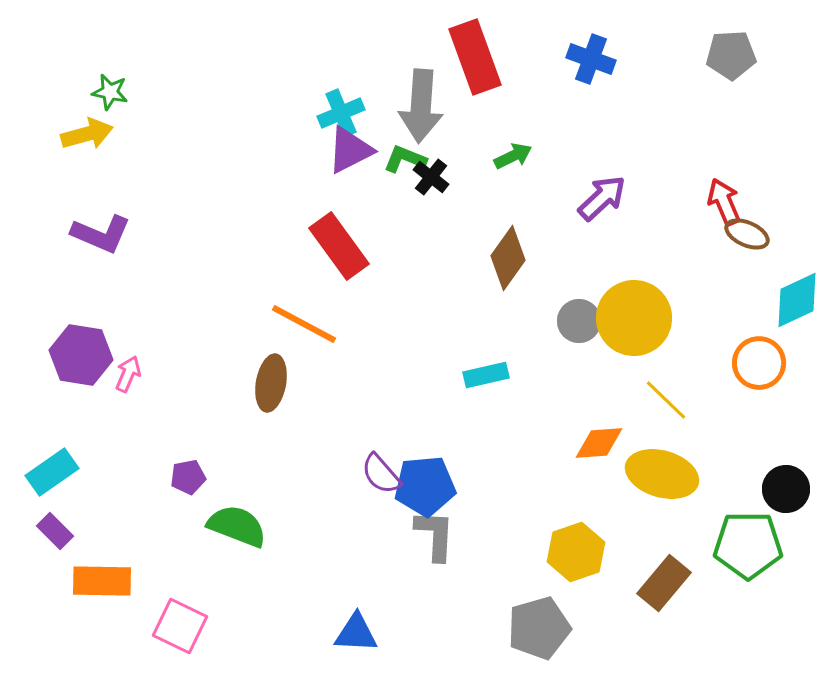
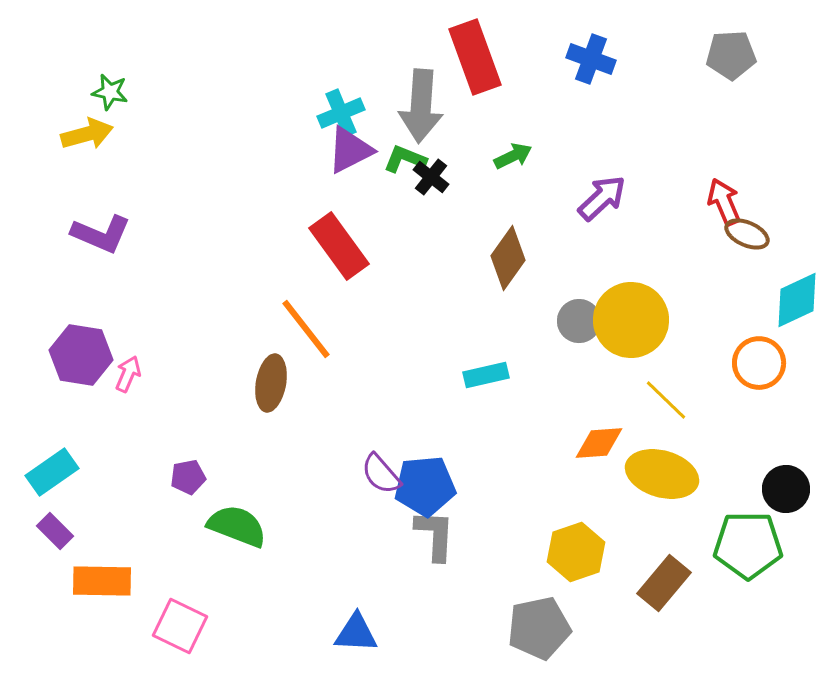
yellow circle at (634, 318): moved 3 px left, 2 px down
orange line at (304, 324): moved 2 px right, 5 px down; rotated 24 degrees clockwise
gray pentagon at (539, 628): rotated 4 degrees clockwise
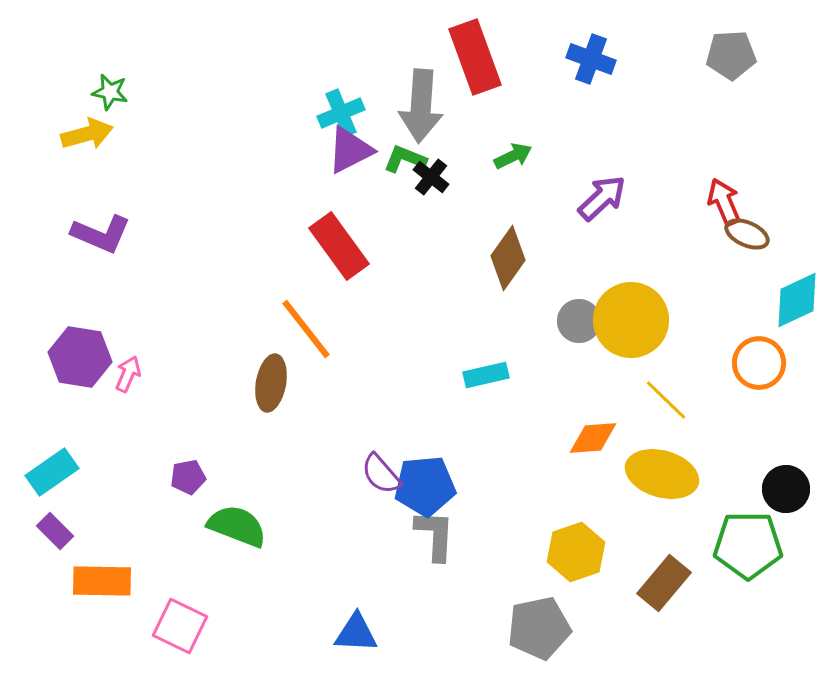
purple hexagon at (81, 355): moved 1 px left, 2 px down
orange diamond at (599, 443): moved 6 px left, 5 px up
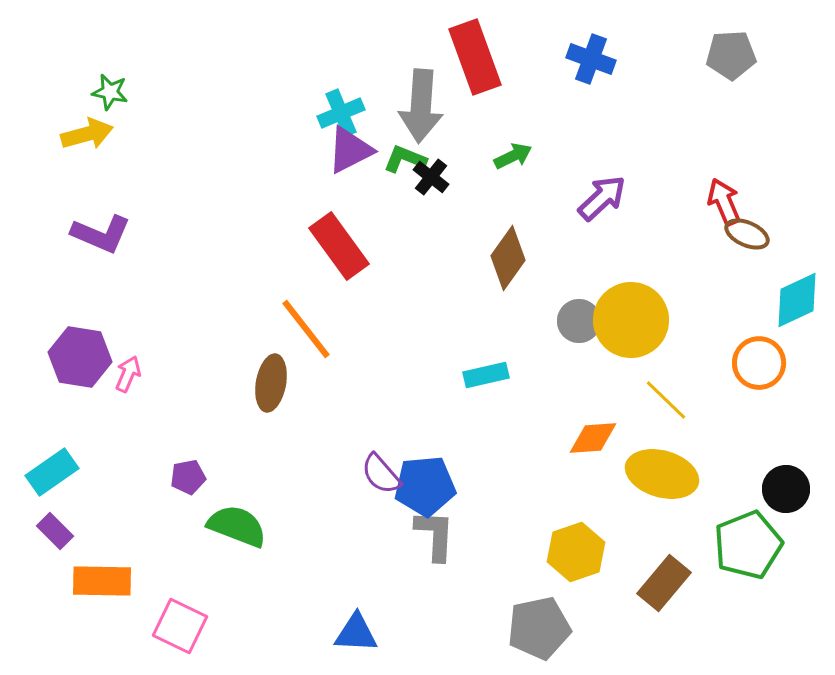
green pentagon at (748, 545): rotated 22 degrees counterclockwise
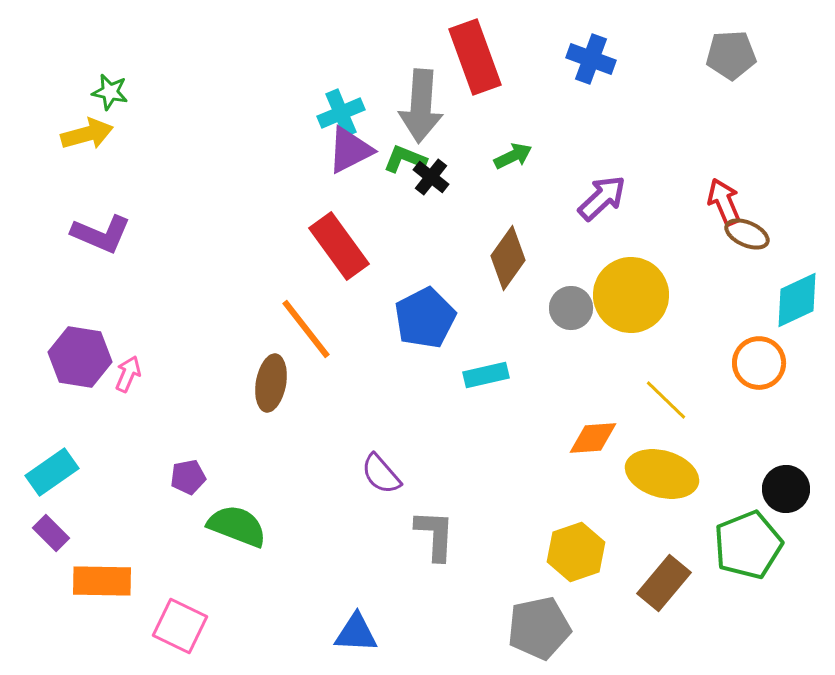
yellow circle at (631, 320): moved 25 px up
gray circle at (579, 321): moved 8 px left, 13 px up
blue pentagon at (425, 486): moved 168 px up; rotated 22 degrees counterclockwise
purple rectangle at (55, 531): moved 4 px left, 2 px down
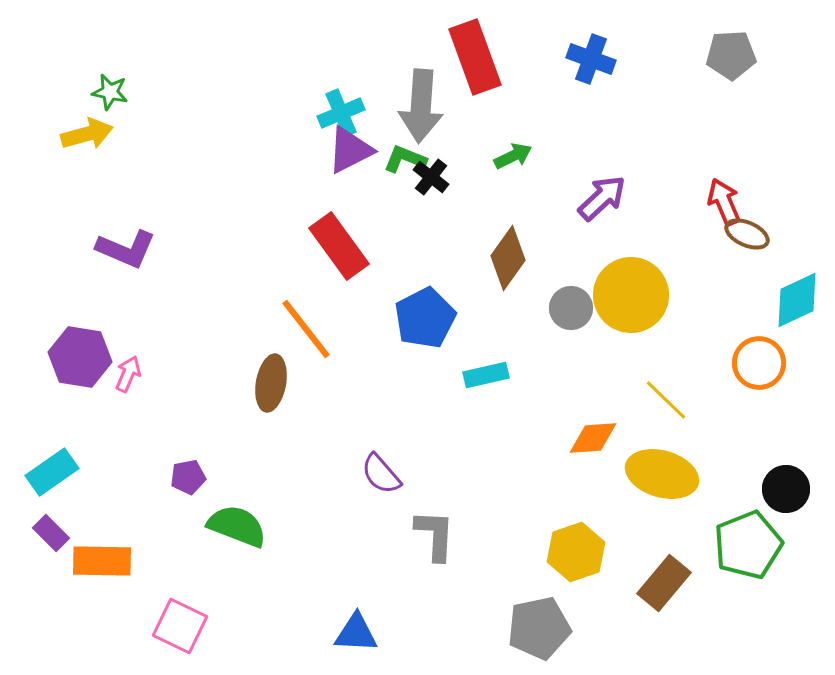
purple L-shape at (101, 234): moved 25 px right, 15 px down
orange rectangle at (102, 581): moved 20 px up
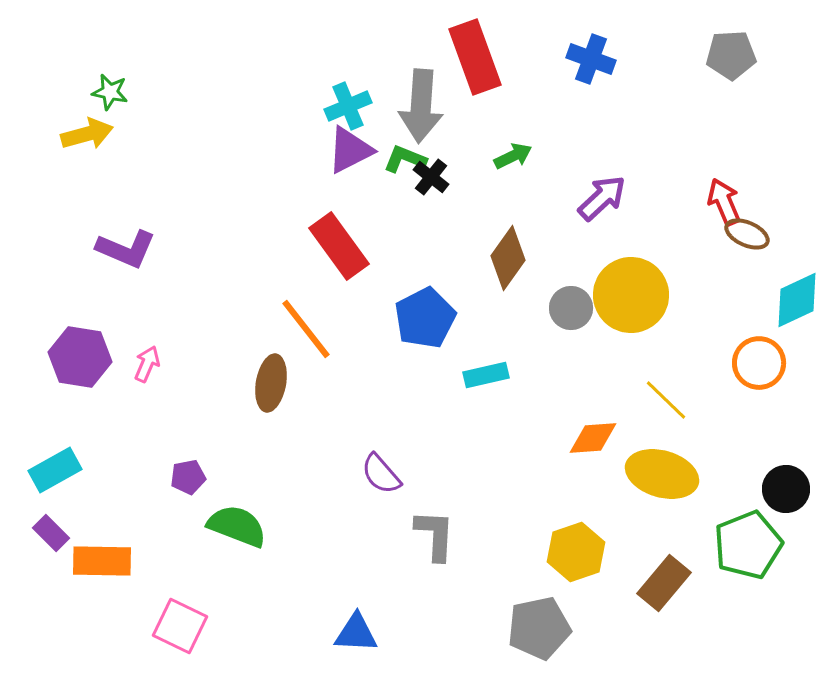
cyan cross at (341, 113): moved 7 px right, 7 px up
pink arrow at (128, 374): moved 19 px right, 10 px up
cyan rectangle at (52, 472): moved 3 px right, 2 px up; rotated 6 degrees clockwise
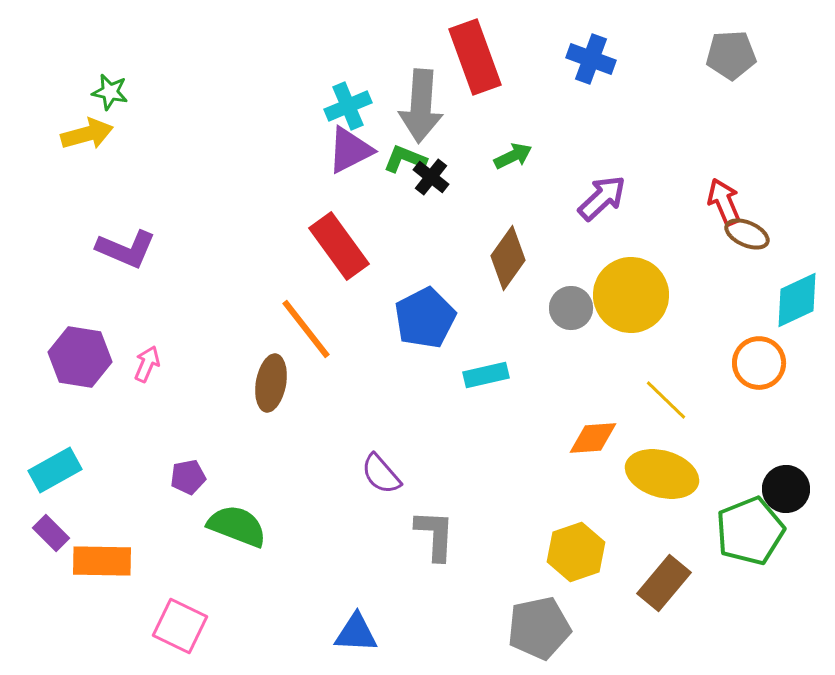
green pentagon at (748, 545): moved 2 px right, 14 px up
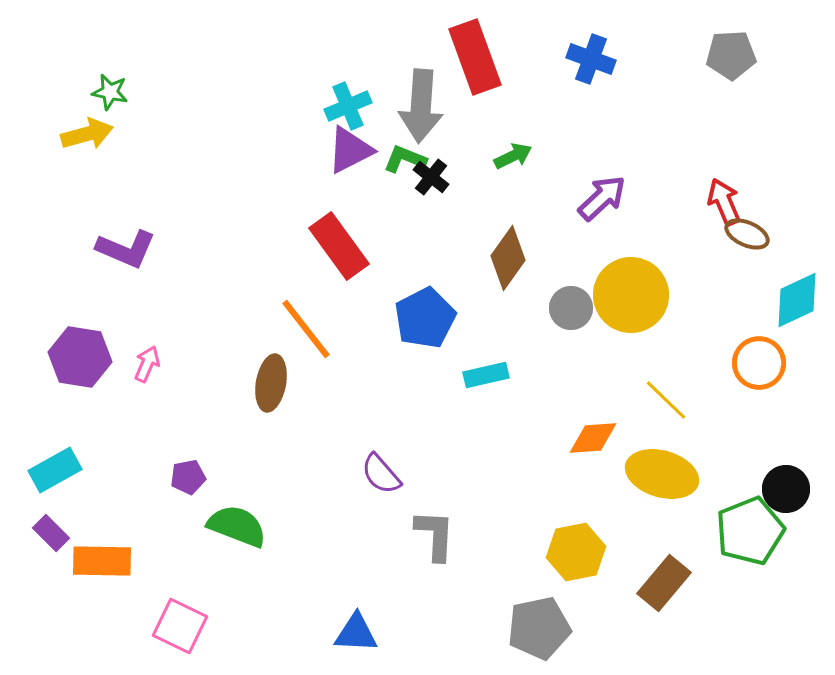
yellow hexagon at (576, 552): rotated 8 degrees clockwise
